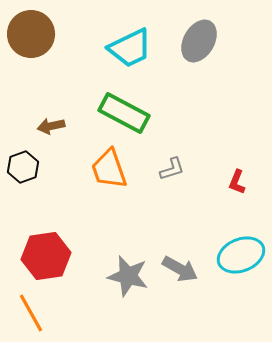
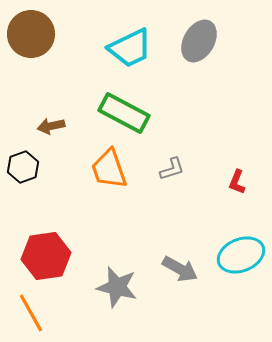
gray star: moved 11 px left, 11 px down
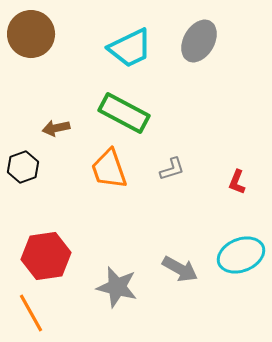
brown arrow: moved 5 px right, 2 px down
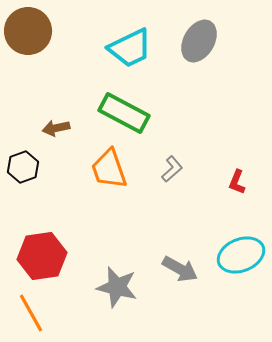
brown circle: moved 3 px left, 3 px up
gray L-shape: rotated 24 degrees counterclockwise
red hexagon: moved 4 px left
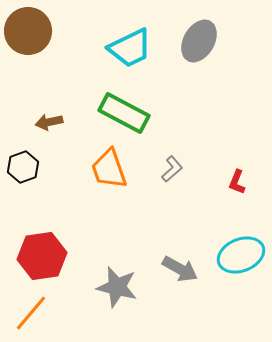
brown arrow: moved 7 px left, 6 px up
orange line: rotated 69 degrees clockwise
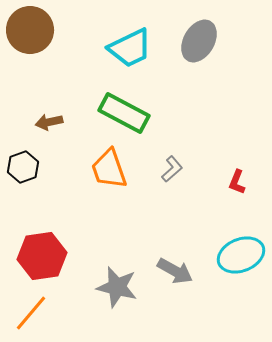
brown circle: moved 2 px right, 1 px up
gray arrow: moved 5 px left, 2 px down
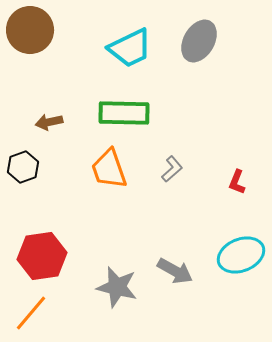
green rectangle: rotated 27 degrees counterclockwise
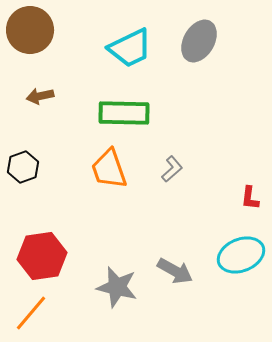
brown arrow: moved 9 px left, 26 px up
red L-shape: moved 13 px right, 16 px down; rotated 15 degrees counterclockwise
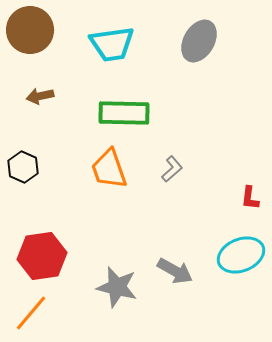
cyan trapezoid: moved 18 px left, 4 px up; rotated 18 degrees clockwise
black hexagon: rotated 16 degrees counterclockwise
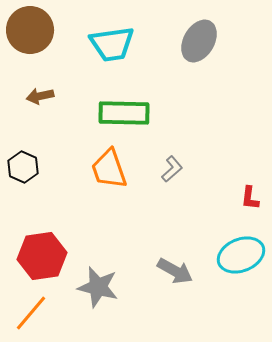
gray star: moved 19 px left
